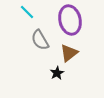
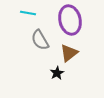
cyan line: moved 1 px right, 1 px down; rotated 35 degrees counterclockwise
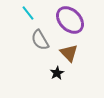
cyan line: rotated 42 degrees clockwise
purple ellipse: rotated 32 degrees counterclockwise
brown triangle: rotated 36 degrees counterclockwise
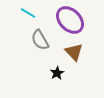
cyan line: rotated 21 degrees counterclockwise
brown triangle: moved 5 px right, 1 px up
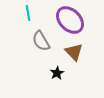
cyan line: rotated 49 degrees clockwise
gray semicircle: moved 1 px right, 1 px down
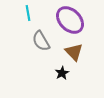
black star: moved 5 px right
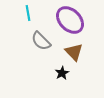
gray semicircle: rotated 15 degrees counterclockwise
